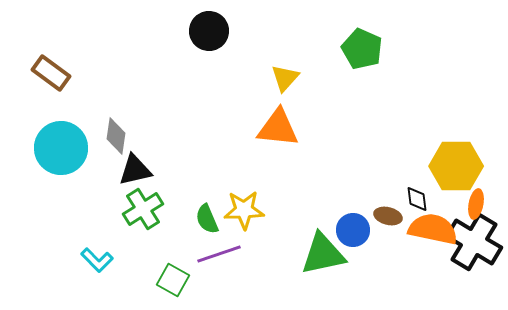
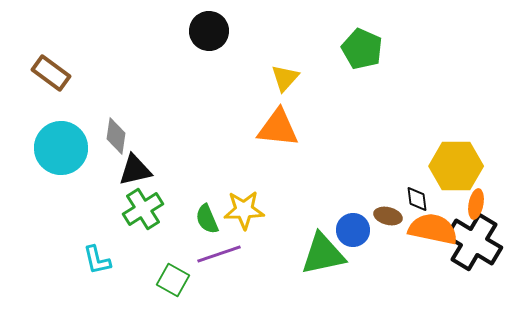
cyan L-shape: rotated 32 degrees clockwise
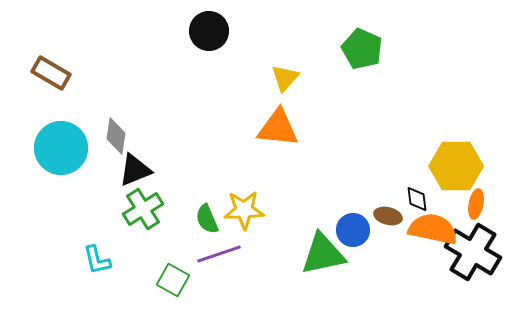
brown rectangle: rotated 6 degrees counterclockwise
black triangle: rotated 9 degrees counterclockwise
black cross: moved 1 px left, 10 px down
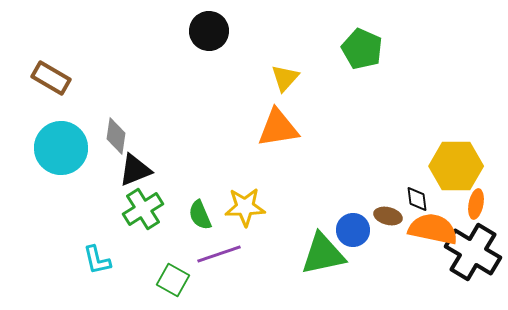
brown rectangle: moved 5 px down
orange triangle: rotated 15 degrees counterclockwise
yellow star: moved 1 px right, 3 px up
green semicircle: moved 7 px left, 4 px up
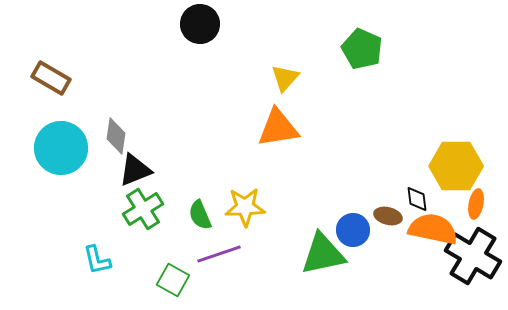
black circle: moved 9 px left, 7 px up
black cross: moved 4 px down
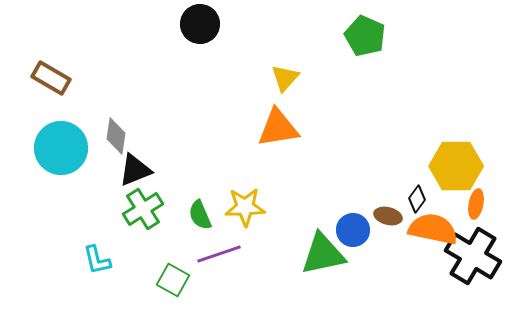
green pentagon: moved 3 px right, 13 px up
black diamond: rotated 44 degrees clockwise
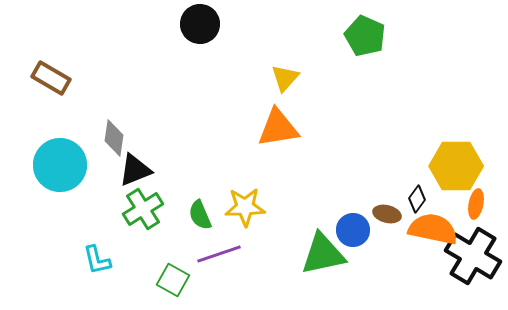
gray diamond: moved 2 px left, 2 px down
cyan circle: moved 1 px left, 17 px down
brown ellipse: moved 1 px left, 2 px up
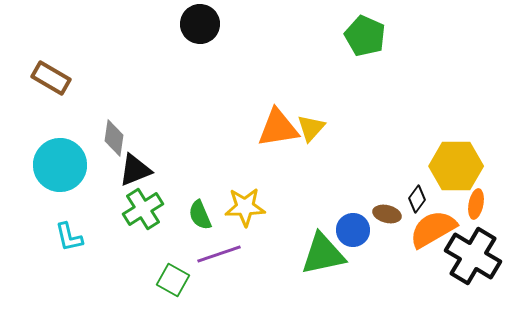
yellow triangle: moved 26 px right, 50 px down
orange semicircle: rotated 42 degrees counterclockwise
cyan L-shape: moved 28 px left, 23 px up
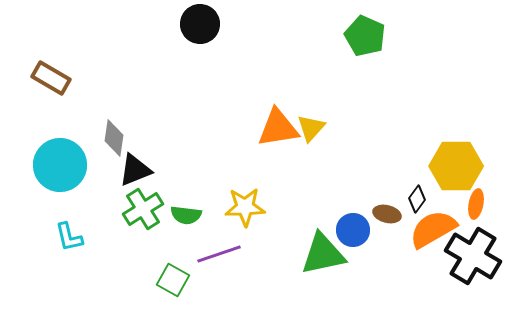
green semicircle: moved 14 px left; rotated 60 degrees counterclockwise
